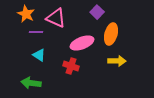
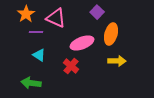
orange star: rotated 12 degrees clockwise
red cross: rotated 21 degrees clockwise
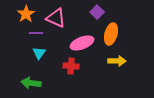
purple line: moved 1 px down
cyan triangle: moved 2 px up; rotated 32 degrees clockwise
red cross: rotated 35 degrees counterclockwise
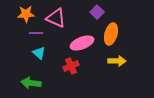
orange star: rotated 30 degrees clockwise
cyan triangle: rotated 24 degrees counterclockwise
red cross: rotated 28 degrees counterclockwise
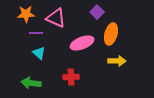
red cross: moved 11 px down; rotated 21 degrees clockwise
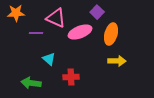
orange star: moved 10 px left, 1 px up
pink ellipse: moved 2 px left, 11 px up
cyan triangle: moved 10 px right, 6 px down
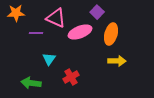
cyan triangle: rotated 24 degrees clockwise
red cross: rotated 28 degrees counterclockwise
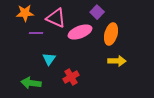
orange star: moved 9 px right
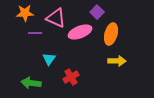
purple line: moved 1 px left
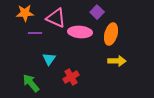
pink ellipse: rotated 25 degrees clockwise
green arrow: rotated 42 degrees clockwise
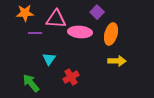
pink triangle: moved 1 px down; rotated 20 degrees counterclockwise
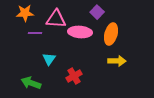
red cross: moved 3 px right, 1 px up
green arrow: rotated 30 degrees counterclockwise
